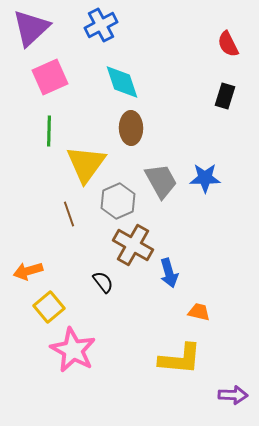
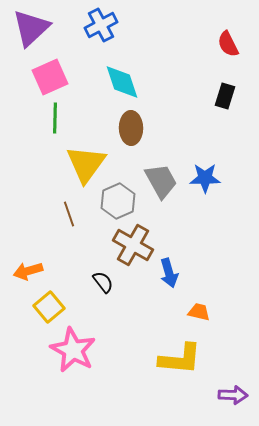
green line: moved 6 px right, 13 px up
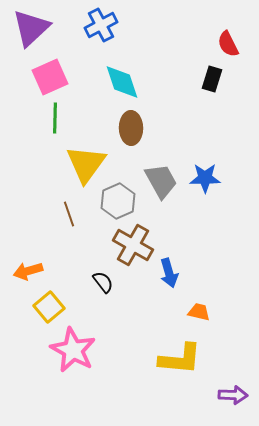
black rectangle: moved 13 px left, 17 px up
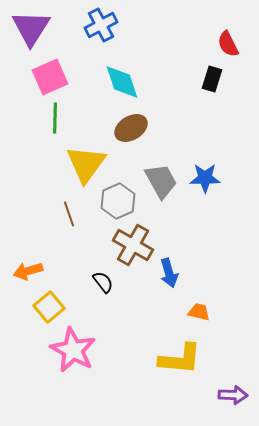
purple triangle: rotated 15 degrees counterclockwise
brown ellipse: rotated 60 degrees clockwise
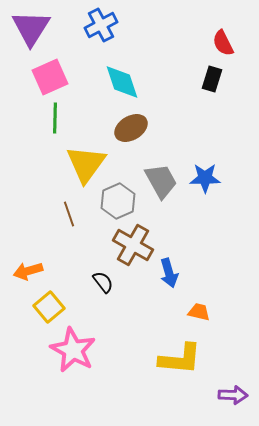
red semicircle: moved 5 px left, 1 px up
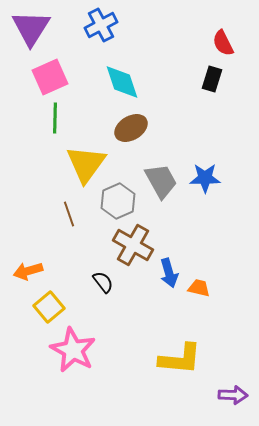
orange trapezoid: moved 24 px up
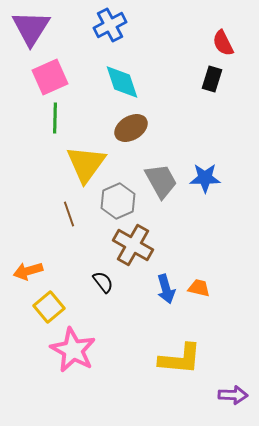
blue cross: moved 9 px right
blue arrow: moved 3 px left, 16 px down
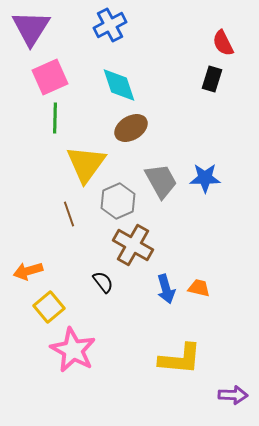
cyan diamond: moved 3 px left, 3 px down
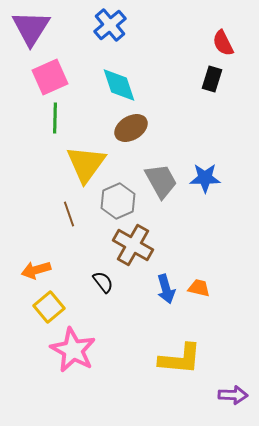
blue cross: rotated 12 degrees counterclockwise
orange arrow: moved 8 px right, 1 px up
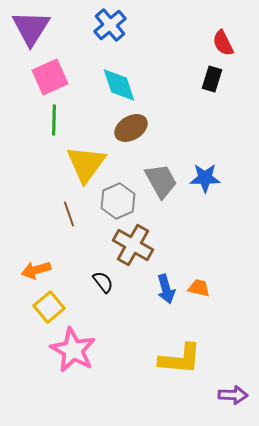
green line: moved 1 px left, 2 px down
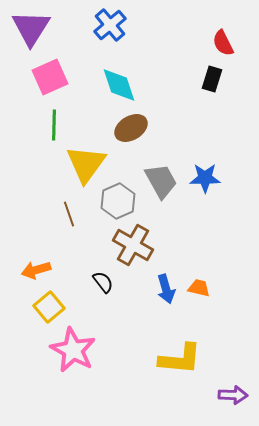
green line: moved 5 px down
